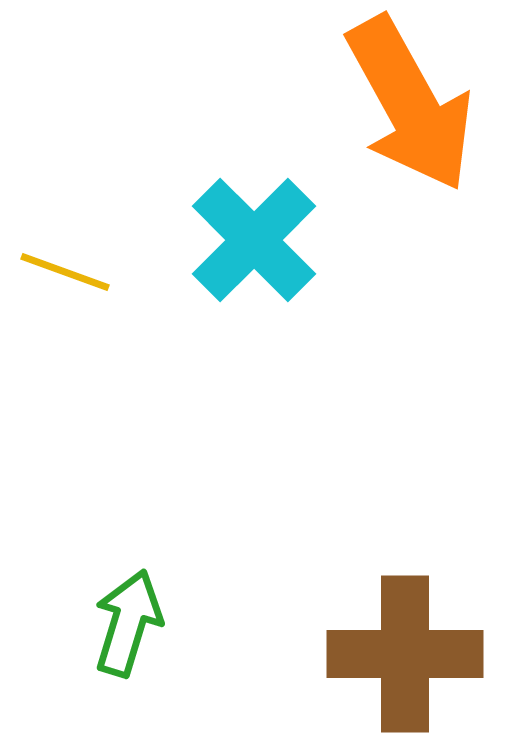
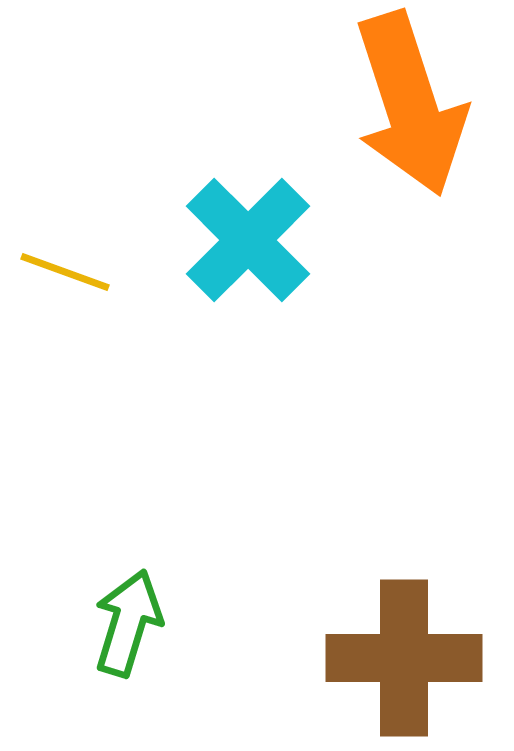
orange arrow: rotated 11 degrees clockwise
cyan cross: moved 6 px left
brown cross: moved 1 px left, 4 px down
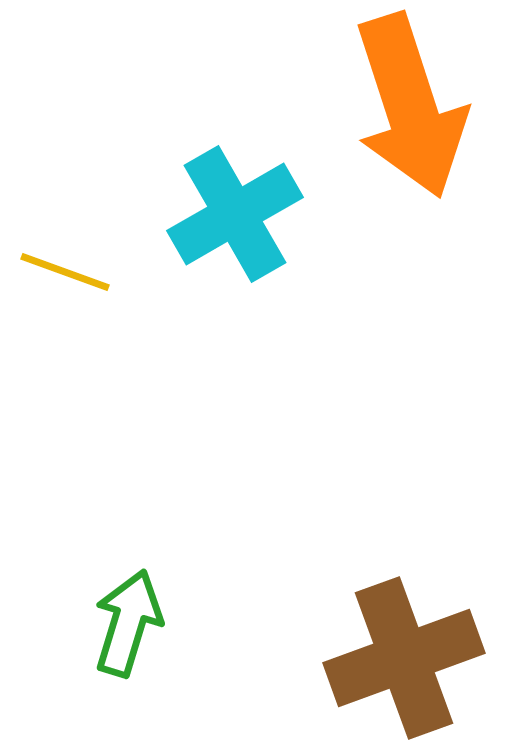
orange arrow: moved 2 px down
cyan cross: moved 13 px left, 26 px up; rotated 15 degrees clockwise
brown cross: rotated 20 degrees counterclockwise
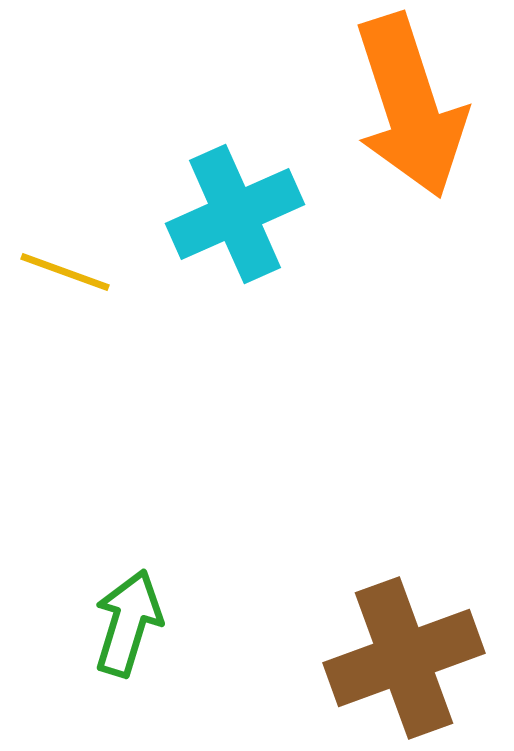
cyan cross: rotated 6 degrees clockwise
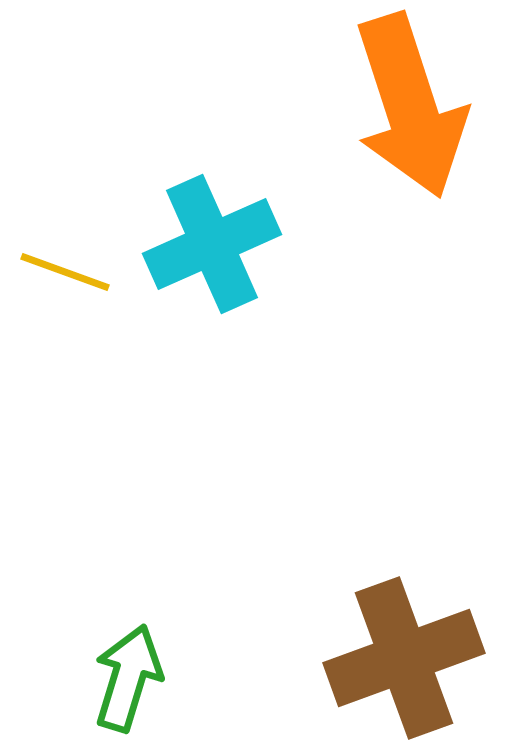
cyan cross: moved 23 px left, 30 px down
green arrow: moved 55 px down
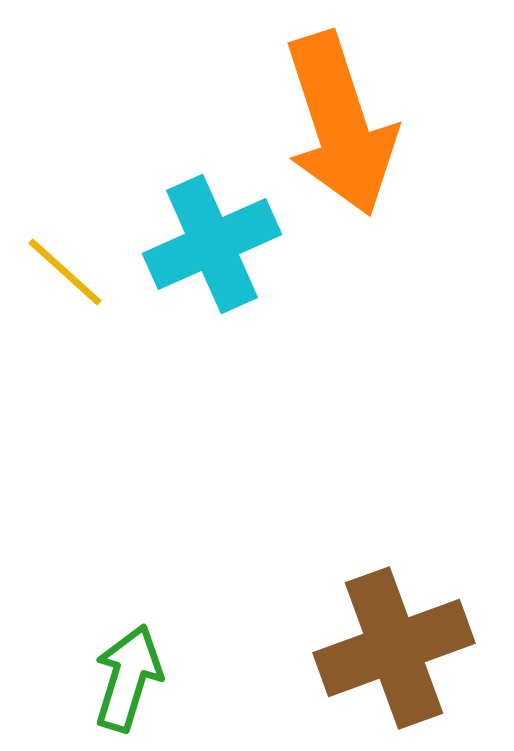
orange arrow: moved 70 px left, 18 px down
yellow line: rotated 22 degrees clockwise
brown cross: moved 10 px left, 10 px up
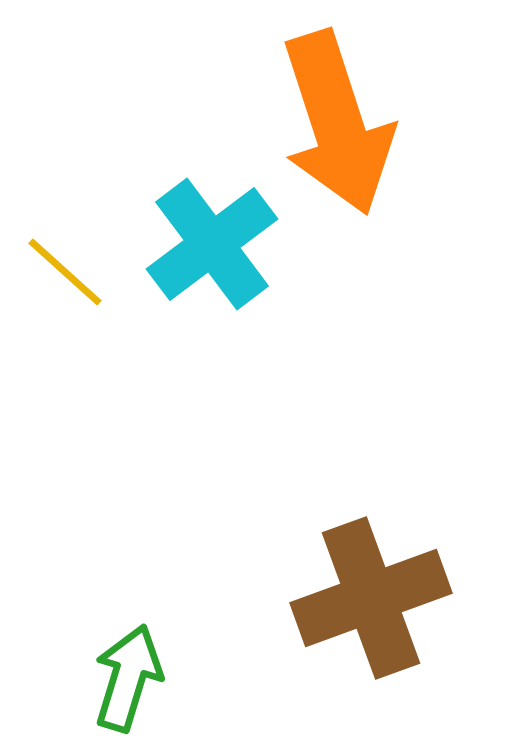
orange arrow: moved 3 px left, 1 px up
cyan cross: rotated 13 degrees counterclockwise
brown cross: moved 23 px left, 50 px up
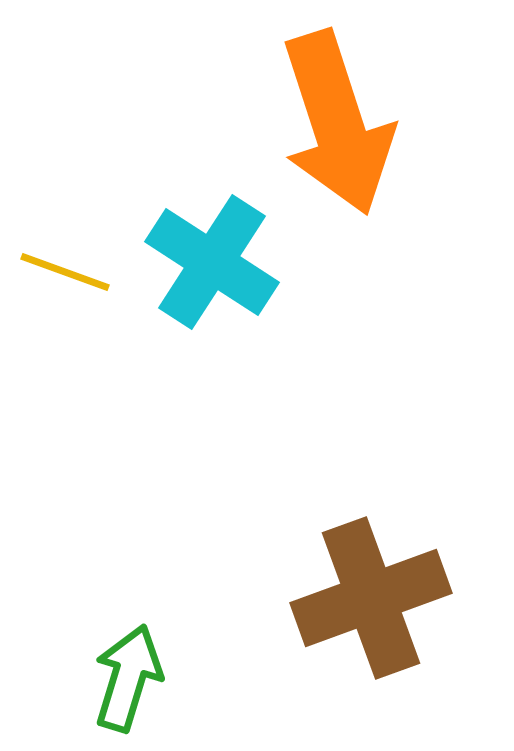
cyan cross: moved 18 px down; rotated 20 degrees counterclockwise
yellow line: rotated 22 degrees counterclockwise
